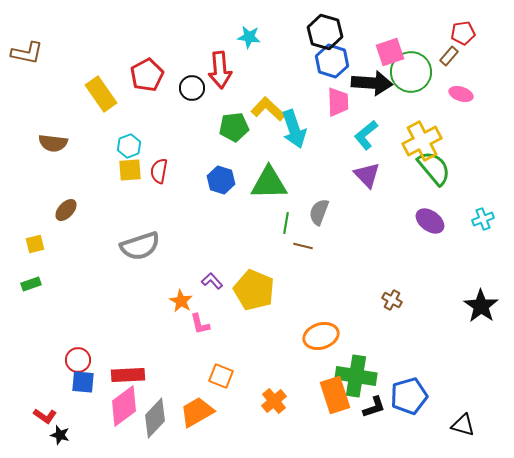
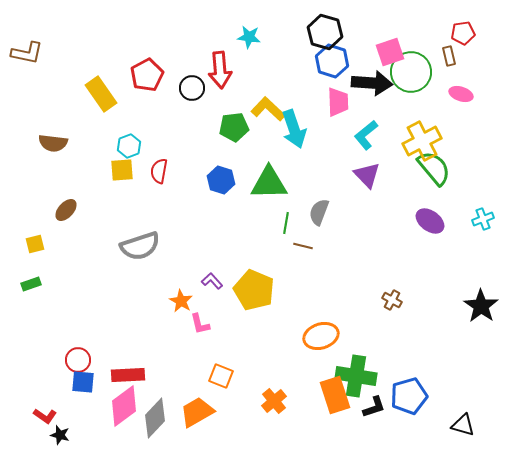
brown rectangle at (449, 56): rotated 54 degrees counterclockwise
yellow square at (130, 170): moved 8 px left
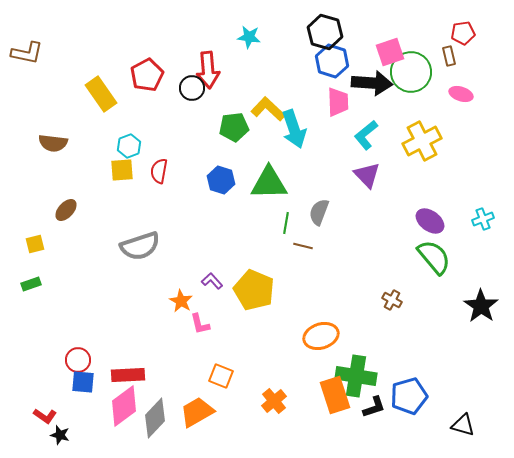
red arrow at (220, 70): moved 12 px left
green semicircle at (434, 168): moved 89 px down
